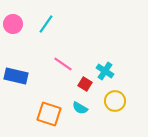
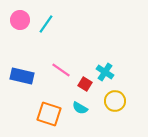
pink circle: moved 7 px right, 4 px up
pink line: moved 2 px left, 6 px down
cyan cross: moved 1 px down
blue rectangle: moved 6 px right
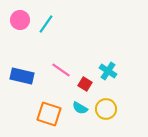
cyan cross: moved 3 px right, 1 px up
yellow circle: moved 9 px left, 8 px down
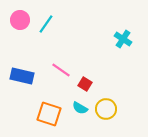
cyan cross: moved 15 px right, 32 px up
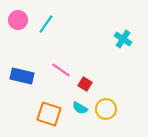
pink circle: moved 2 px left
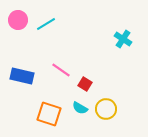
cyan line: rotated 24 degrees clockwise
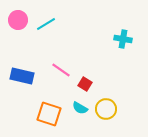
cyan cross: rotated 24 degrees counterclockwise
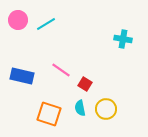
cyan semicircle: rotated 49 degrees clockwise
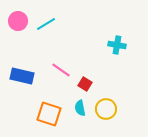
pink circle: moved 1 px down
cyan cross: moved 6 px left, 6 px down
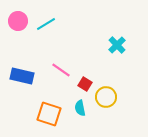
cyan cross: rotated 36 degrees clockwise
yellow circle: moved 12 px up
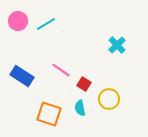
blue rectangle: rotated 20 degrees clockwise
red square: moved 1 px left
yellow circle: moved 3 px right, 2 px down
